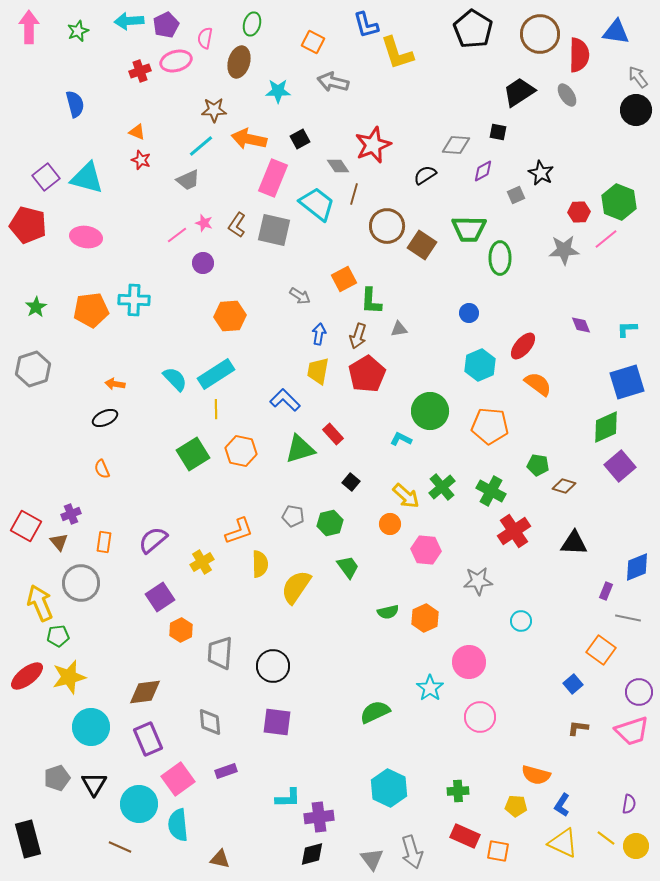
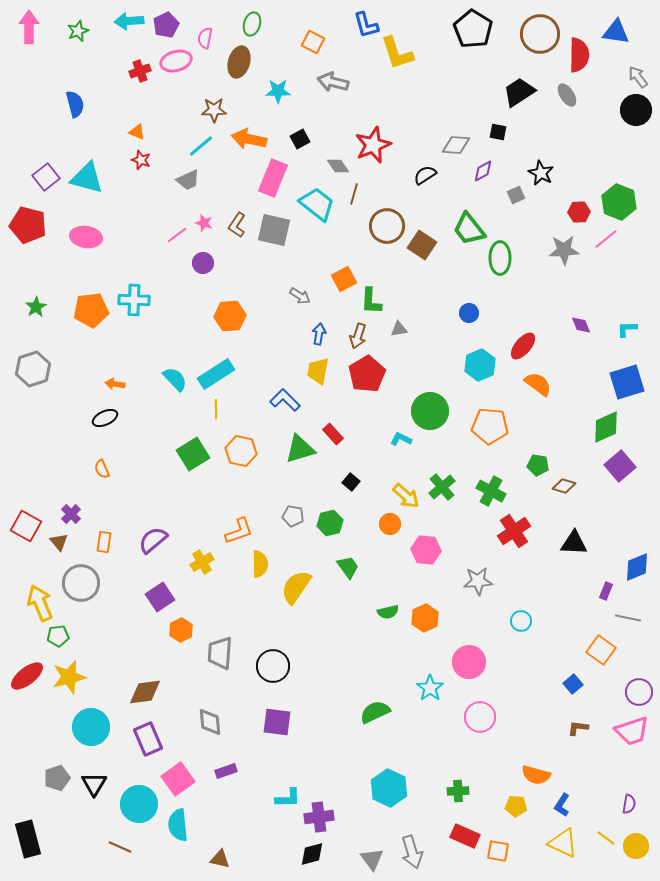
green trapezoid at (469, 229): rotated 51 degrees clockwise
purple cross at (71, 514): rotated 24 degrees counterclockwise
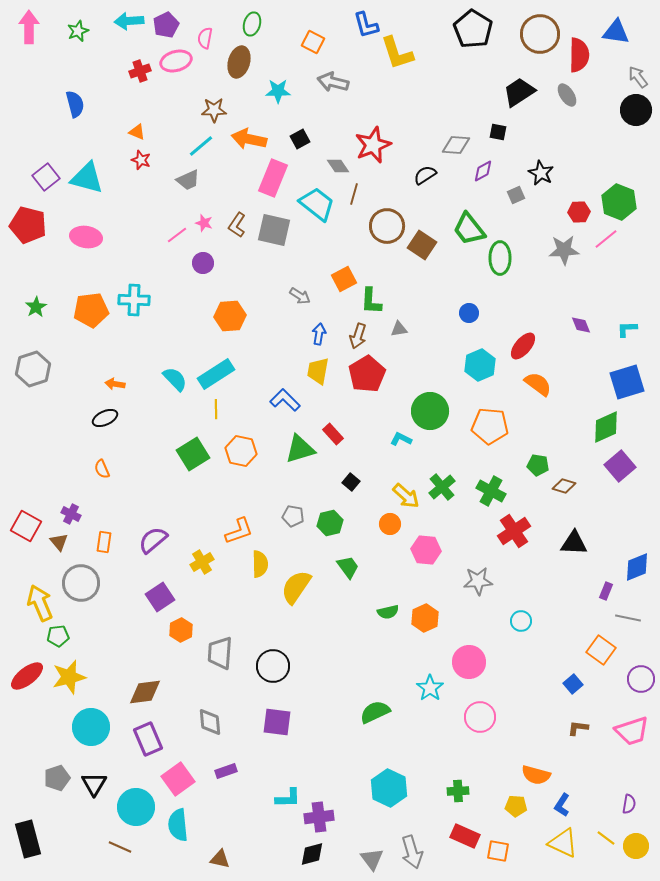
purple cross at (71, 514): rotated 18 degrees counterclockwise
purple circle at (639, 692): moved 2 px right, 13 px up
cyan circle at (139, 804): moved 3 px left, 3 px down
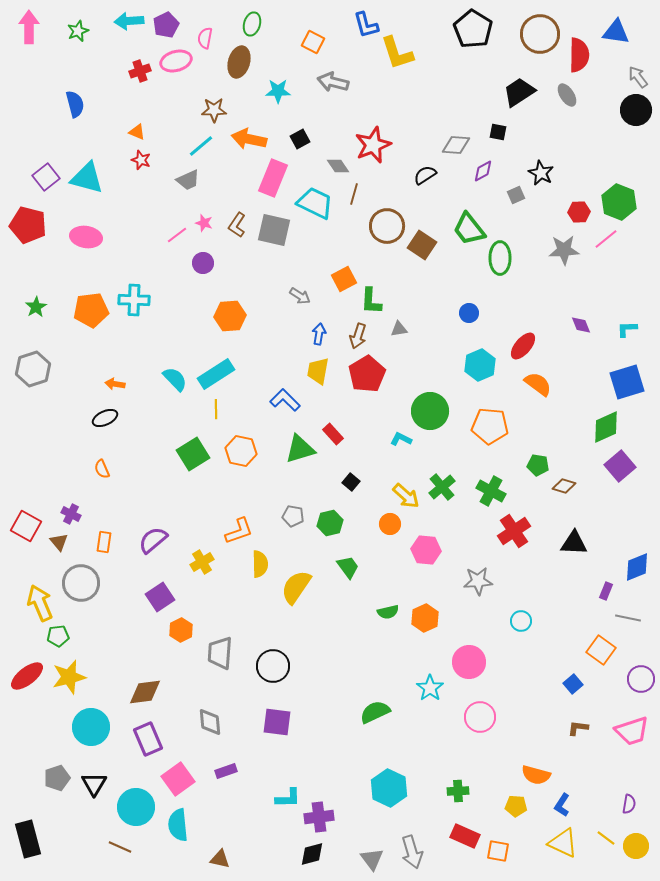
cyan trapezoid at (317, 204): moved 2 px left, 1 px up; rotated 12 degrees counterclockwise
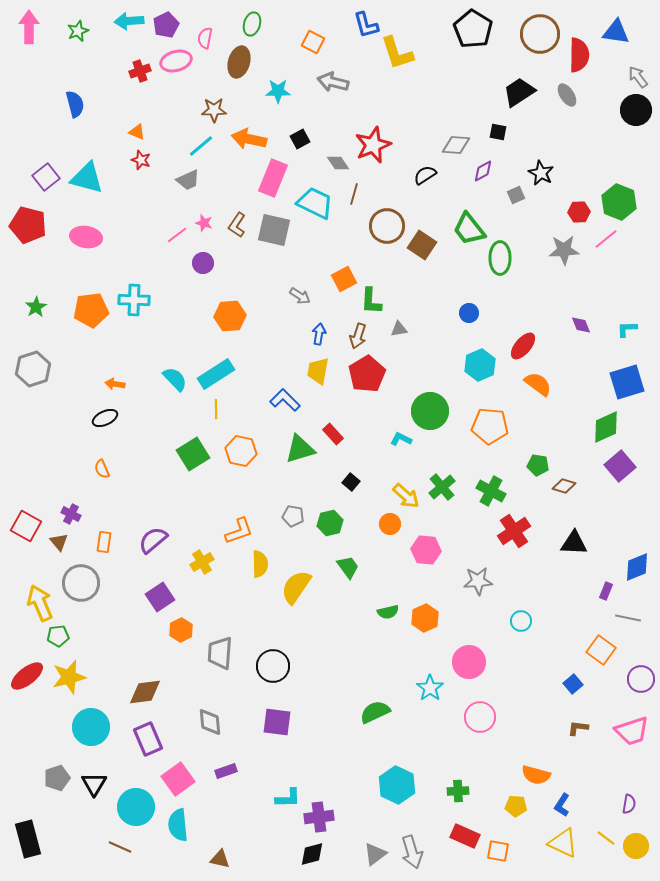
gray diamond at (338, 166): moved 3 px up
cyan hexagon at (389, 788): moved 8 px right, 3 px up
gray triangle at (372, 859): moved 3 px right, 5 px up; rotated 30 degrees clockwise
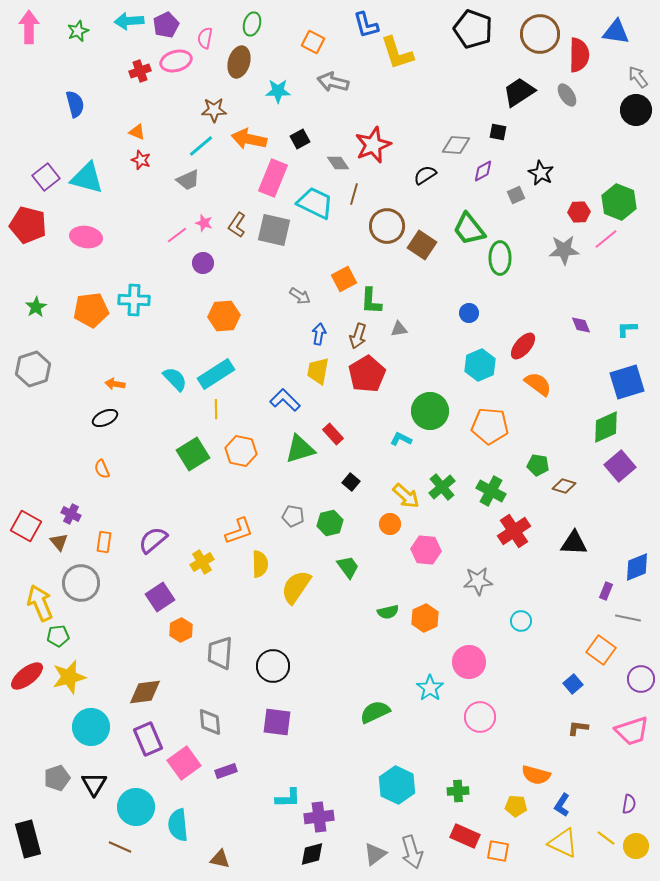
black pentagon at (473, 29): rotated 12 degrees counterclockwise
orange hexagon at (230, 316): moved 6 px left
pink square at (178, 779): moved 6 px right, 16 px up
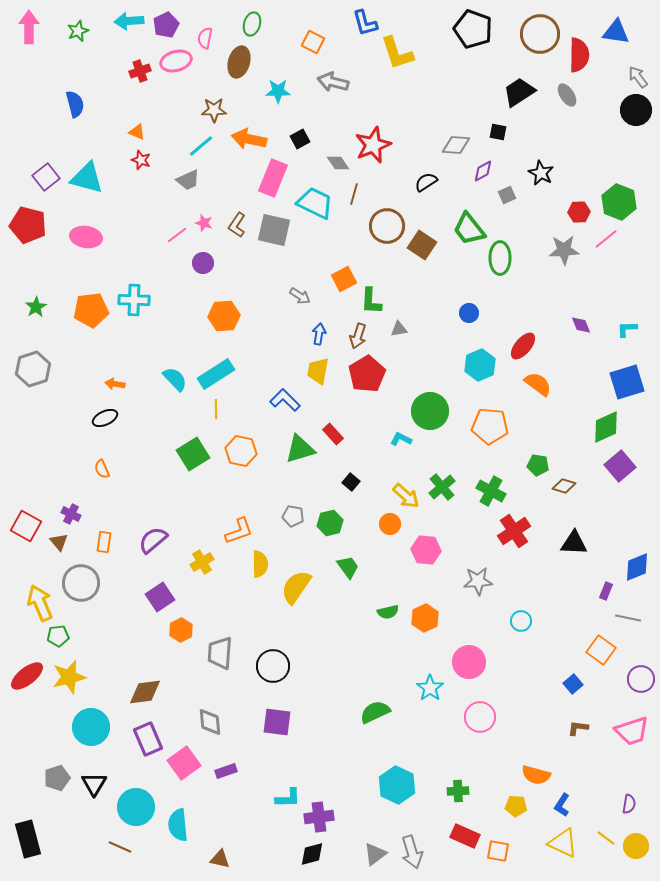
blue L-shape at (366, 25): moved 1 px left, 2 px up
black semicircle at (425, 175): moved 1 px right, 7 px down
gray square at (516, 195): moved 9 px left
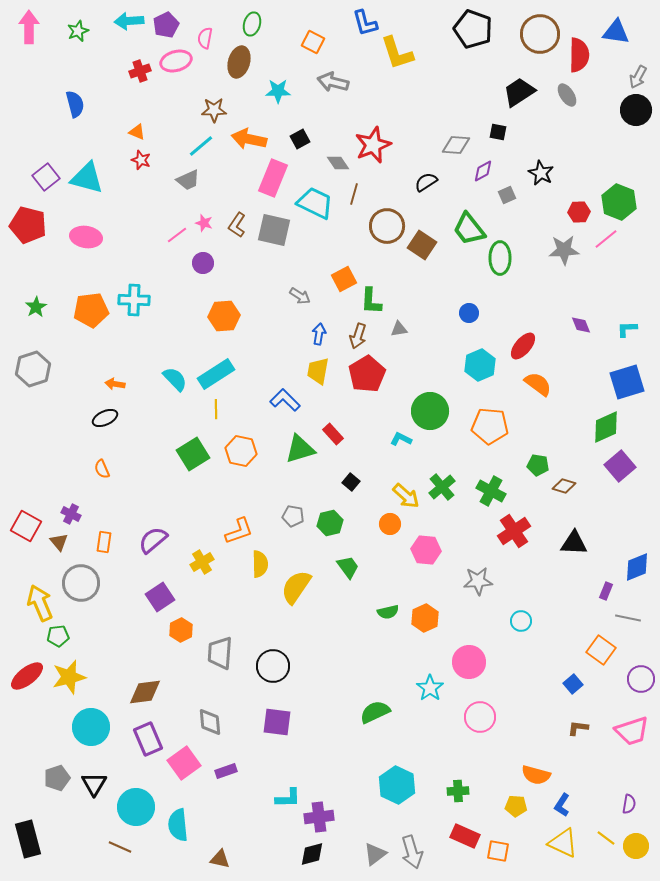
gray arrow at (638, 77): rotated 115 degrees counterclockwise
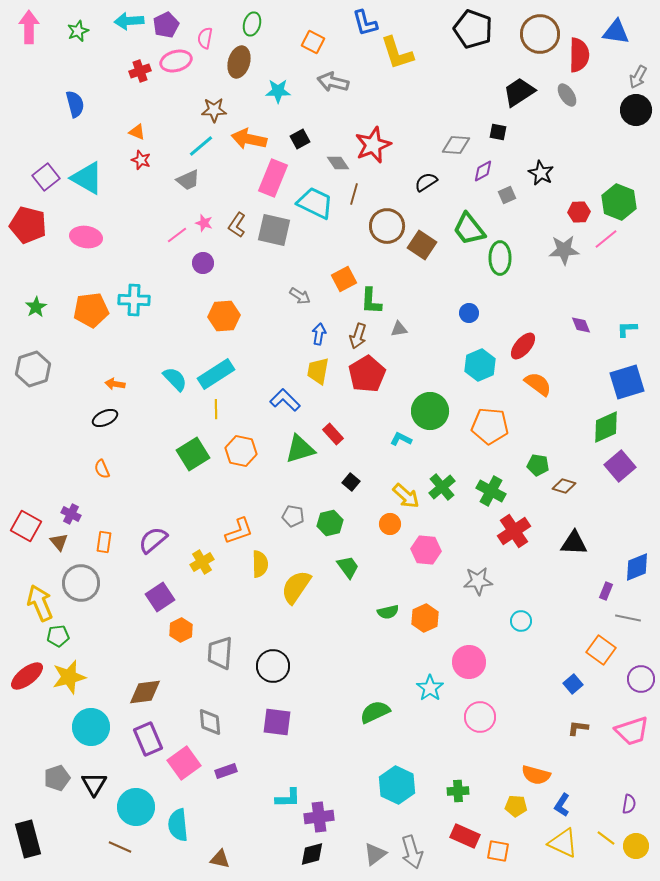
cyan triangle at (87, 178): rotated 15 degrees clockwise
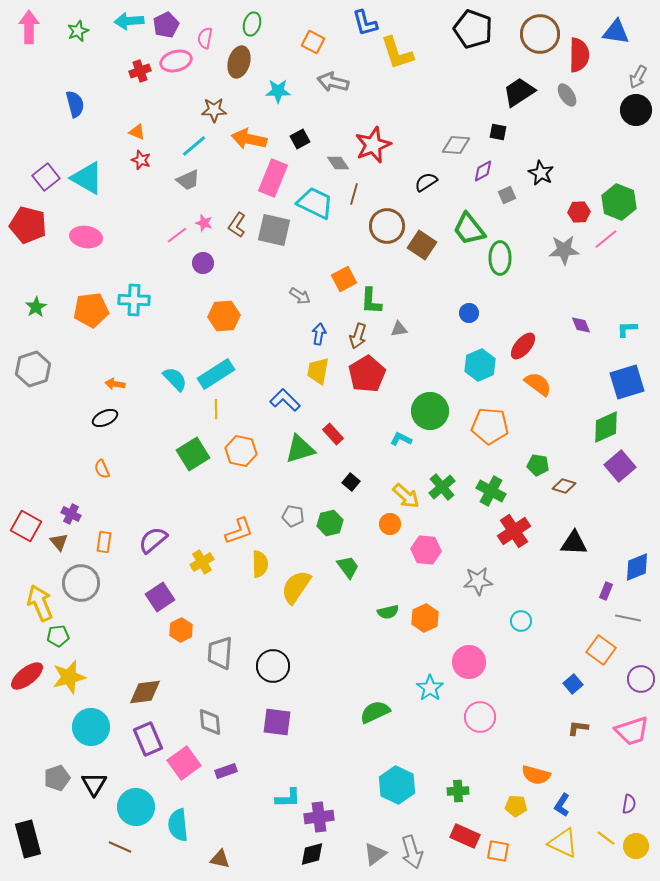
cyan line at (201, 146): moved 7 px left
